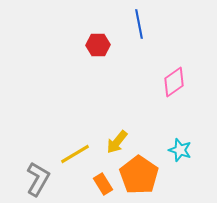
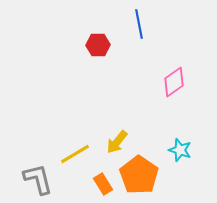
gray L-shape: rotated 44 degrees counterclockwise
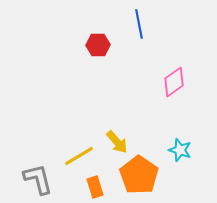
yellow arrow: rotated 80 degrees counterclockwise
yellow line: moved 4 px right, 2 px down
orange rectangle: moved 8 px left, 3 px down; rotated 15 degrees clockwise
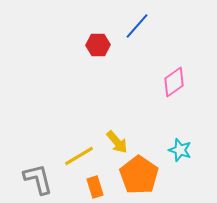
blue line: moved 2 px left, 2 px down; rotated 52 degrees clockwise
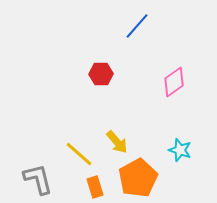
red hexagon: moved 3 px right, 29 px down
yellow line: moved 2 px up; rotated 72 degrees clockwise
orange pentagon: moved 1 px left, 3 px down; rotated 9 degrees clockwise
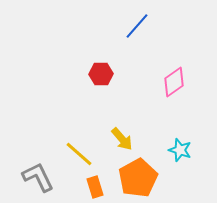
yellow arrow: moved 5 px right, 3 px up
gray L-shape: moved 2 px up; rotated 12 degrees counterclockwise
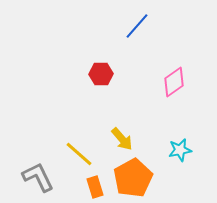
cyan star: rotated 30 degrees counterclockwise
orange pentagon: moved 5 px left
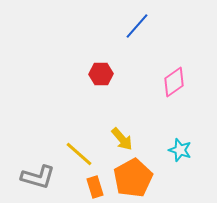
cyan star: rotated 30 degrees clockwise
gray L-shape: rotated 132 degrees clockwise
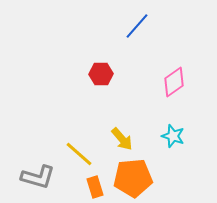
cyan star: moved 7 px left, 14 px up
orange pentagon: rotated 24 degrees clockwise
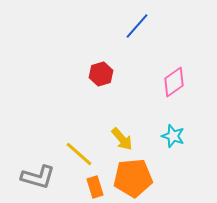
red hexagon: rotated 15 degrees counterclockwise
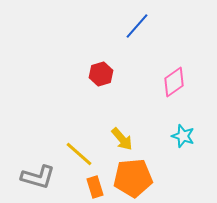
cyan star: moved 10 px right
